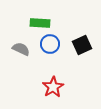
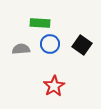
black square: rotated 30 degrees counterclockwise
gray semicircle: rotated 30 degrees counterclockwise
red star: moved 1 px right, 1 px up
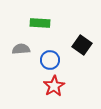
blue circle: moved 16 px down
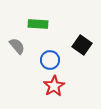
green rectangle: moved 2 px left, 1 px down
gray semicircle: moved 4 px left, 3 px up; rotated 54 degrees clockwise
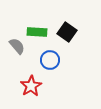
green rectangle: moved 1 px left, 8 px down
black square: moved 15 px left, 13 px up
red star: moved 23 px left
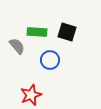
black square: rotated 18 degrees counterclockwise
red star: moved 9 px down; rotated 10 degrees clockwise
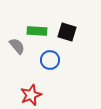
green rectangle: moved 1 px up
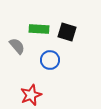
green rectangle: moved 2 px right, 2 px up
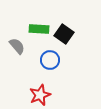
black square: moved 3 px left, 2 px down; rotated 18 degrees clockwise
red star: moved 9 px right
